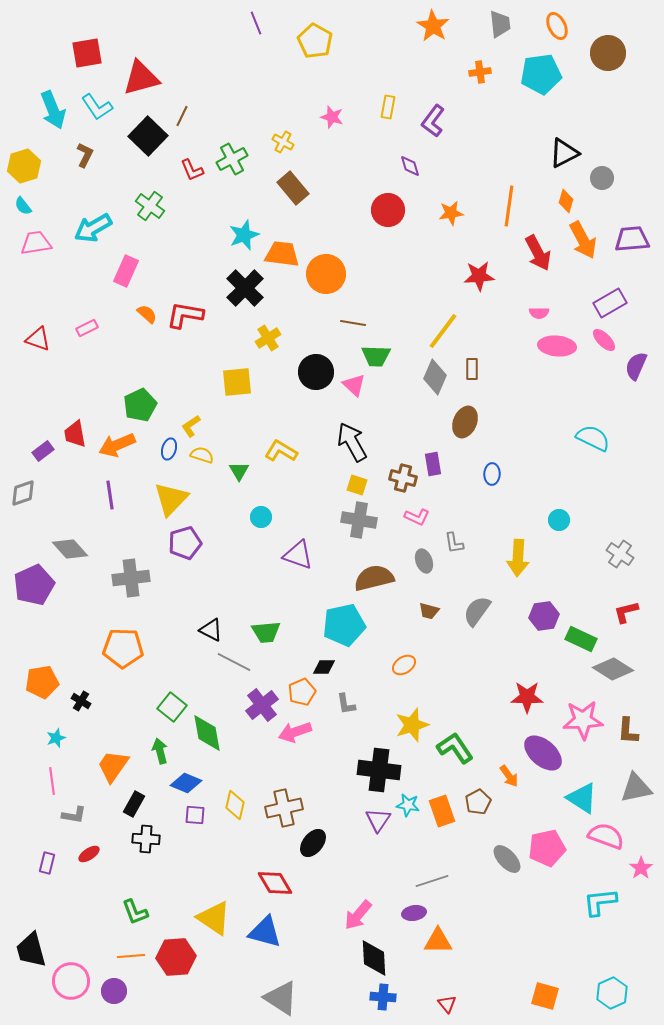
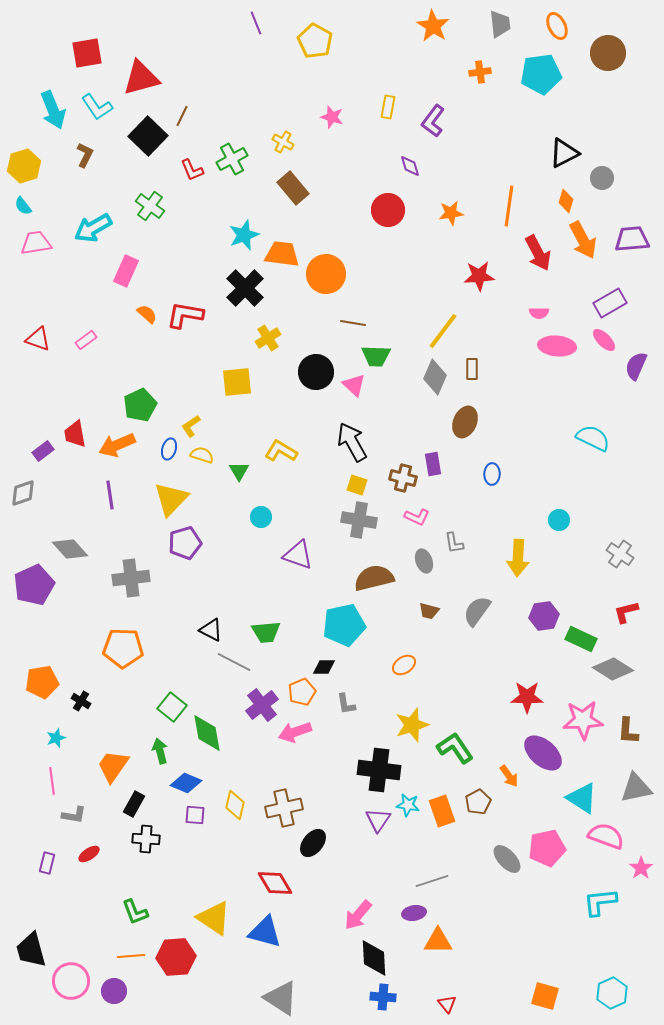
pink rectangle at (87, 328): moved 1 px left, 12 px down; rotated 10 degrees counterclockwise
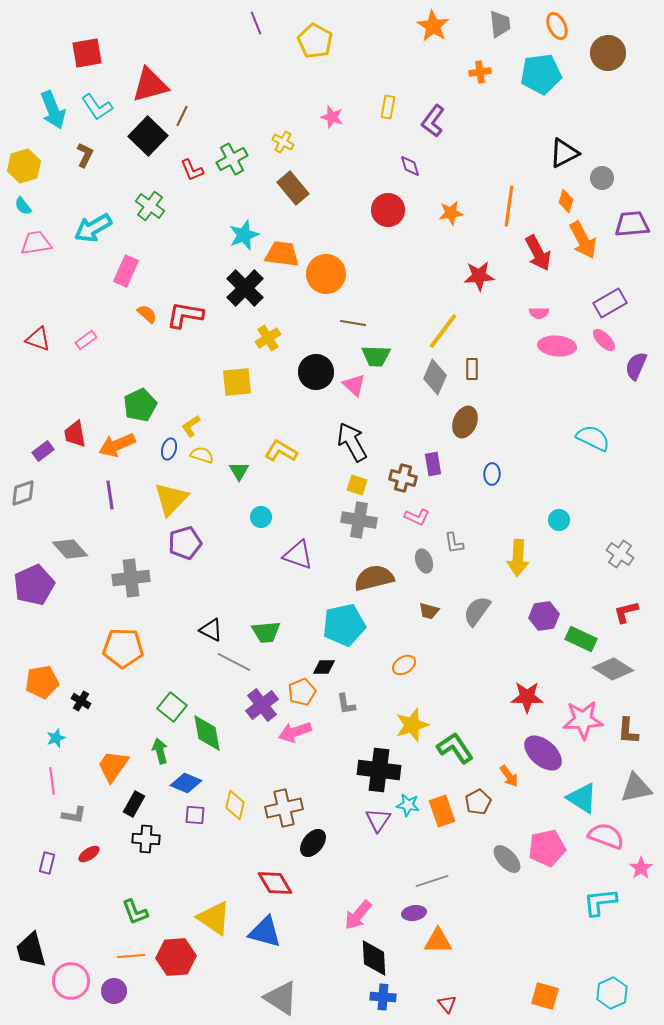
red triangle at (141, 78): moved 9 px right, 7 px down
purple trapezoid at (632, 239): moved 15 px up
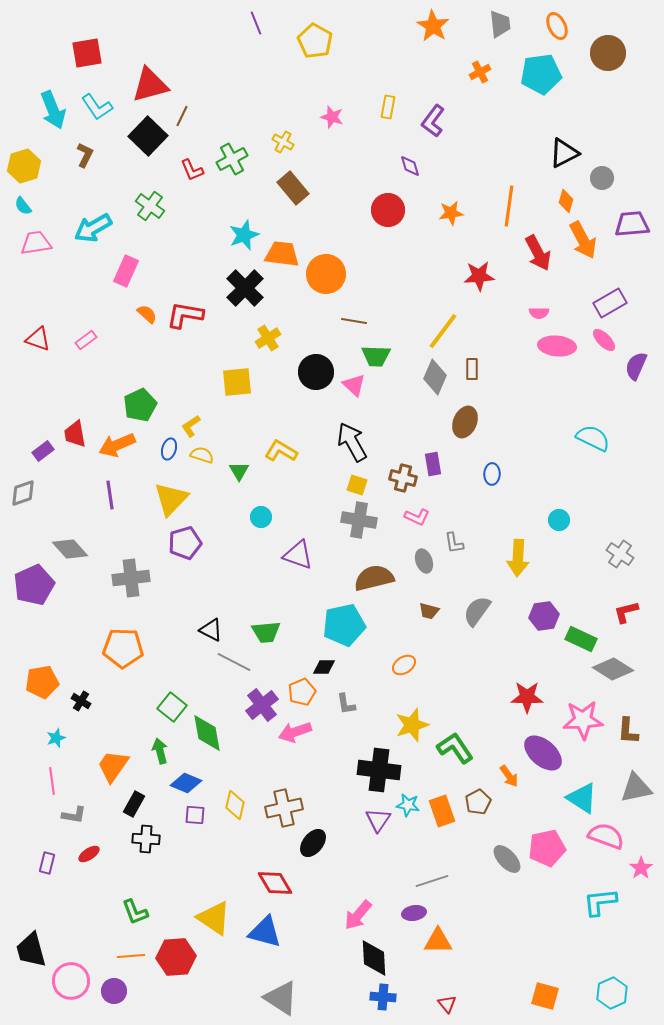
orange cross at (480, 72): rotated 20 degrees counterclockwise
brown line at (353, 323): moved 1 px right, 2 px up
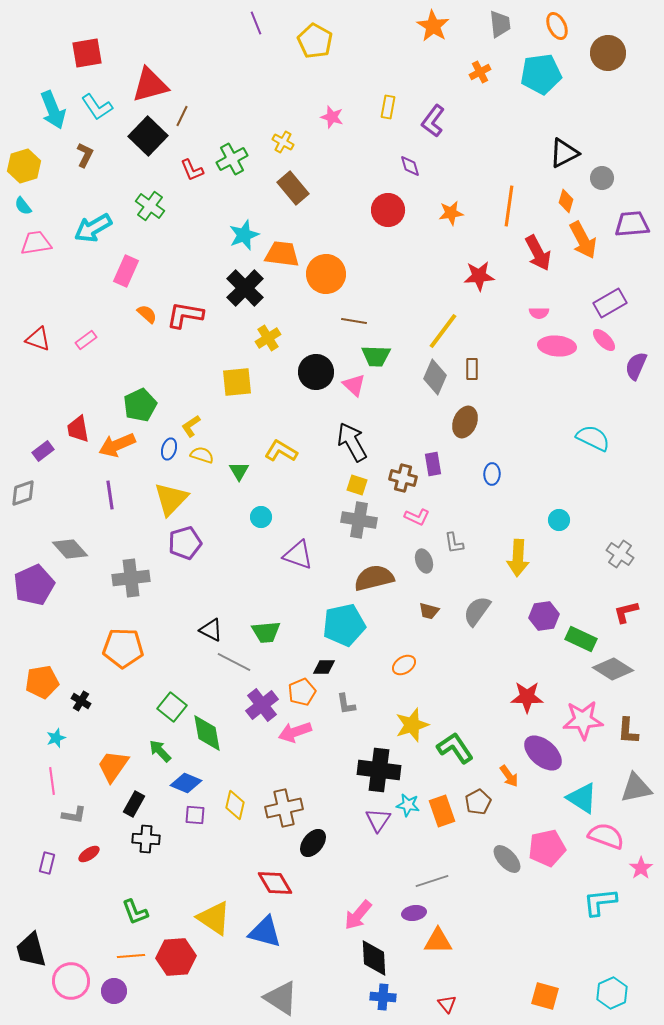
red trapezoid at (75, 434): moved 3 px right, 5 px up
green arrow at (160, 751): rotated 30 degrees counterclockwise
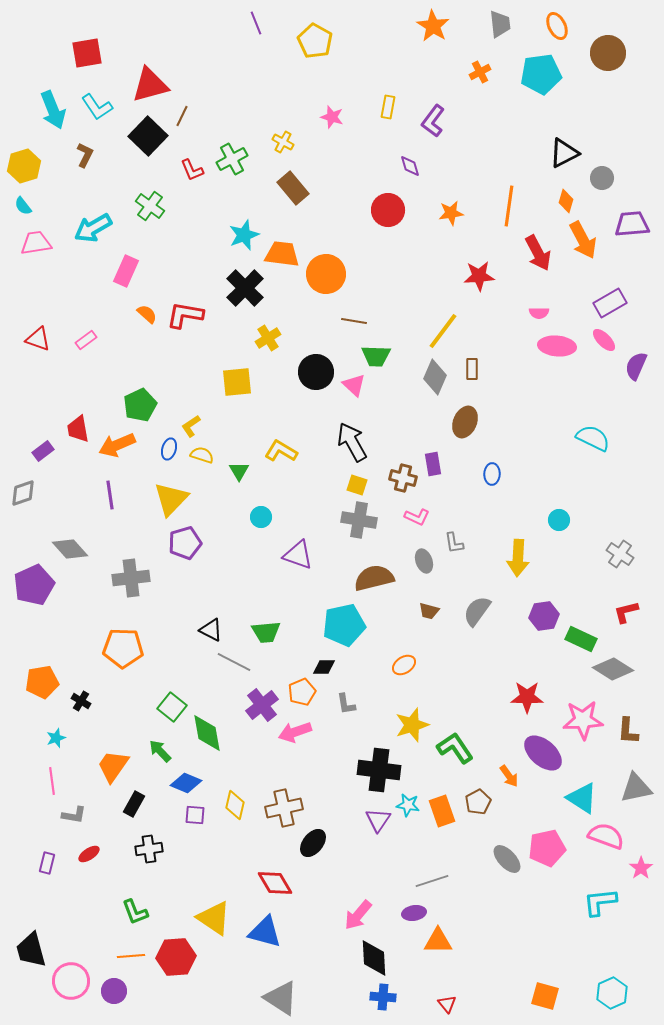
black cross at (146, 839): moved 3 px right, 10 px down; rotated 12 degrees counterclockwise
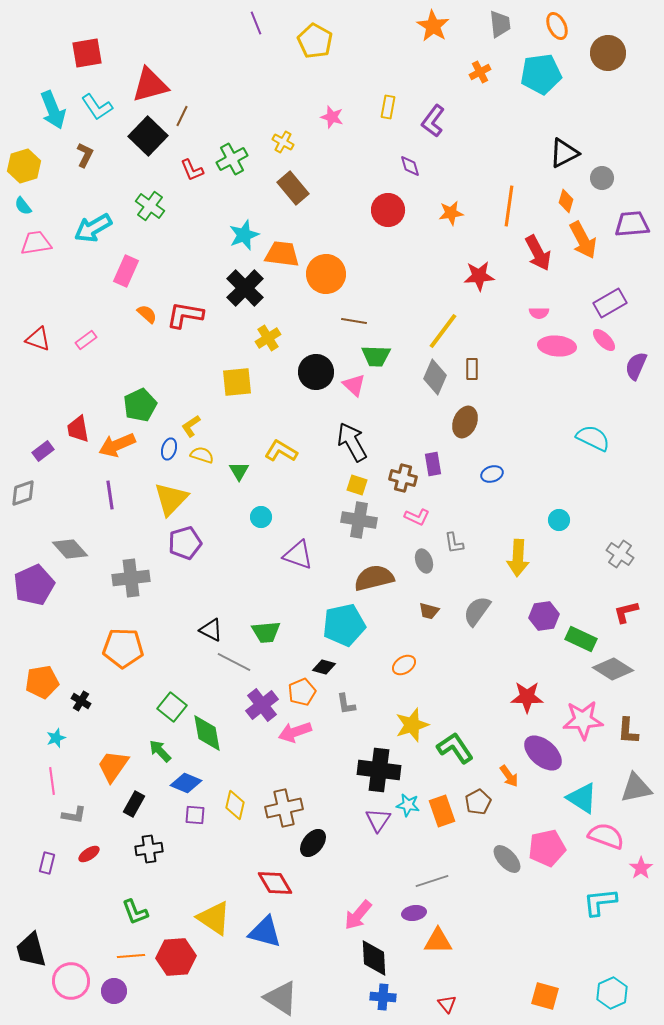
blue ellipse at (492, 474): rotated 70 degrees clockwise
black diamond at (324, 667): rotated 15 degrees clockwise
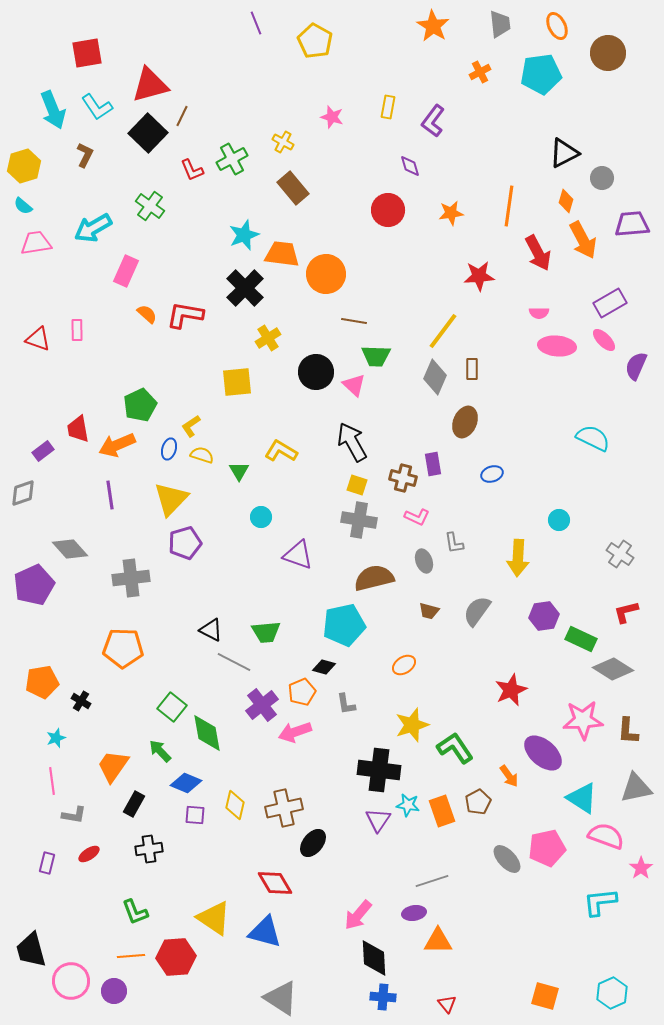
black square at (148, 136): moved 3 px up
cyan semicircle at (23, 206): rotated 12 degrees counterclockwise
pink rectangle at (86, 340): moved 9 px left, 10 px up; rotated 55 degrees counterclockwise
red star at (527, 697): moved 16 px left, 7 px up; rotated 24 degrees counterclockwise
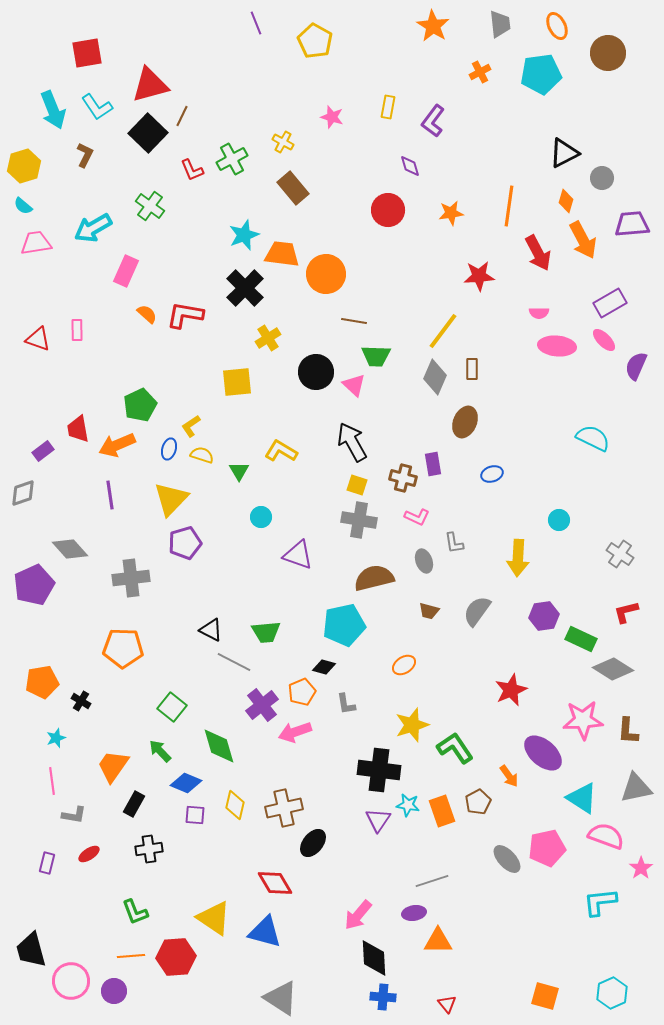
green diamond at (207, 733): moved 12 px right, 13 px down; rotated 6 degrees counterclockwise
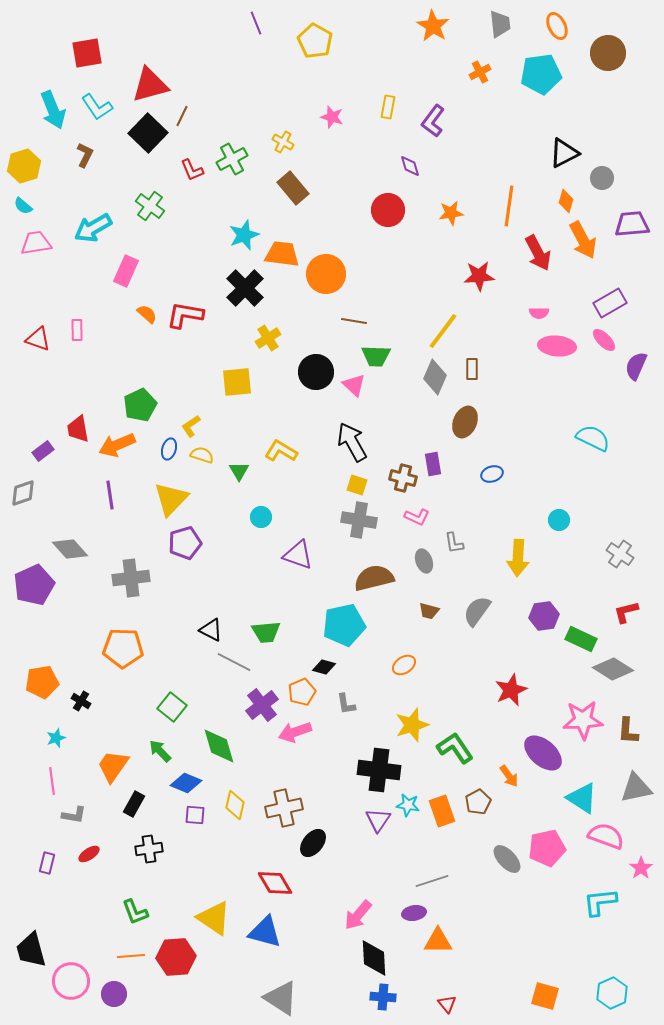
purple circle at (114, 991): moved 3 px down
